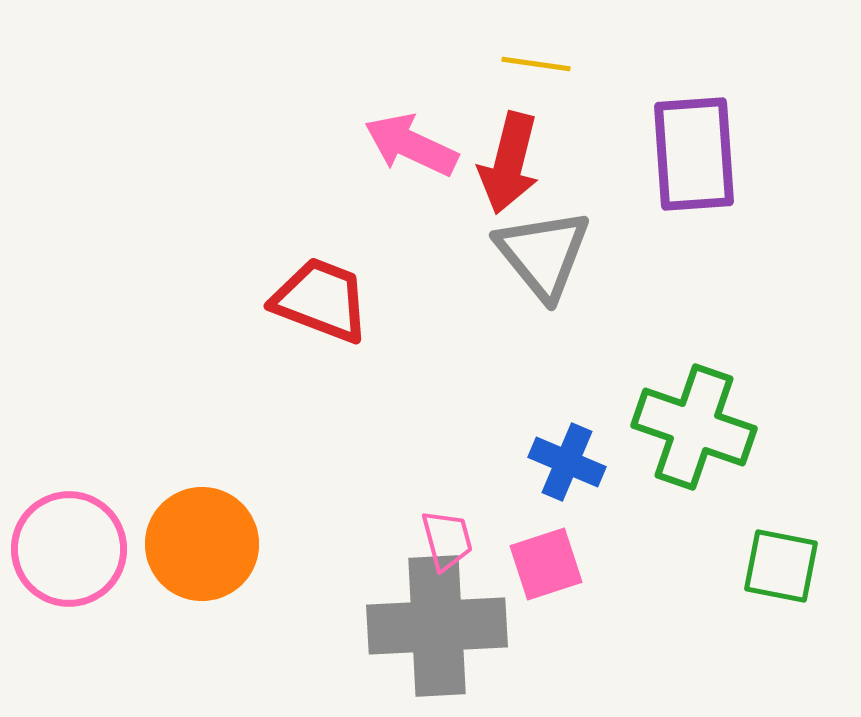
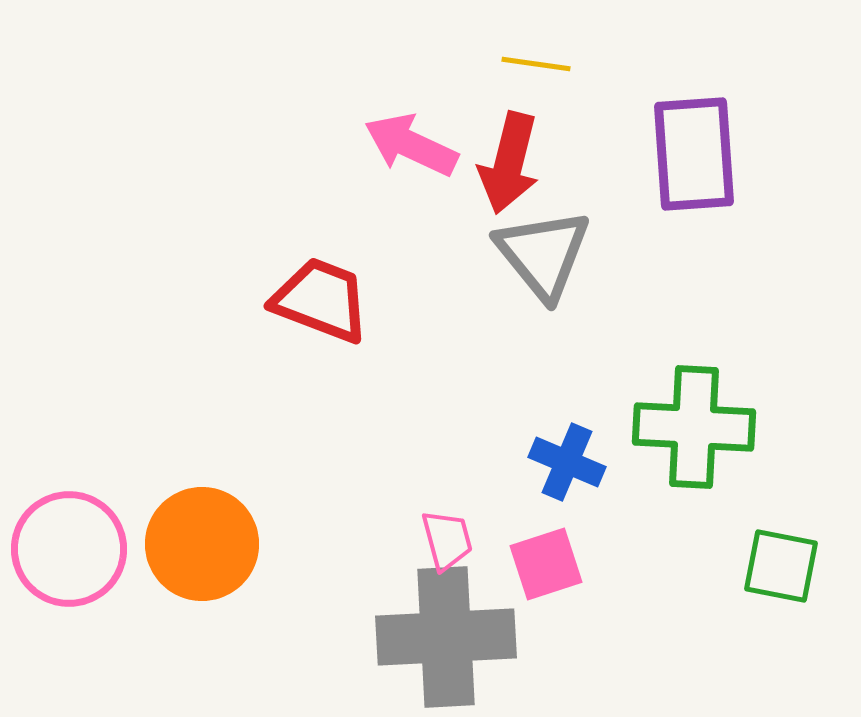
green cross: rotated 16 degrees counterclockwise
gray cross: moved 9 px right, 11 px down
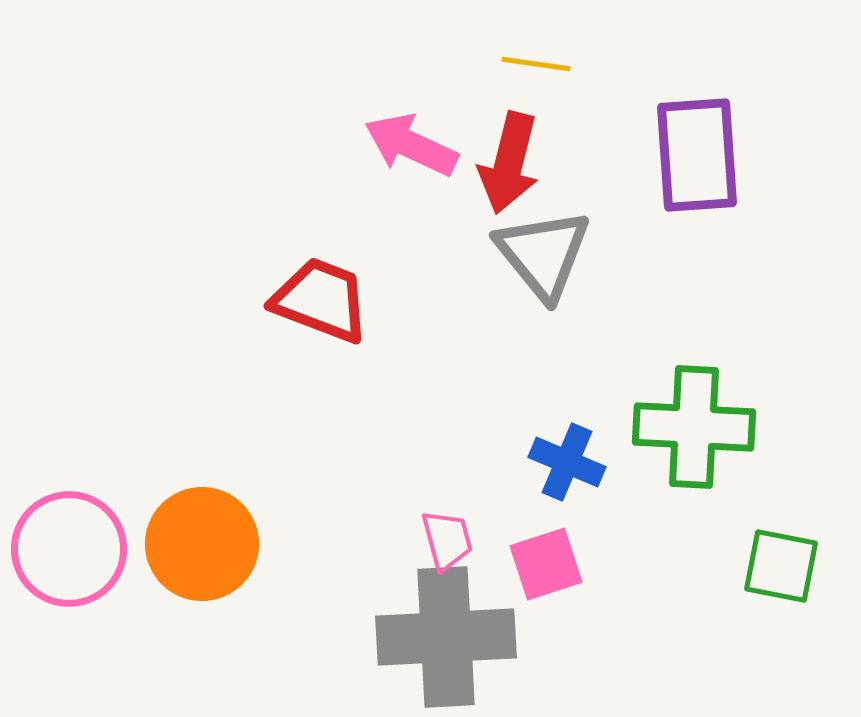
purple rectangle: moved 3 px right, 1 px down
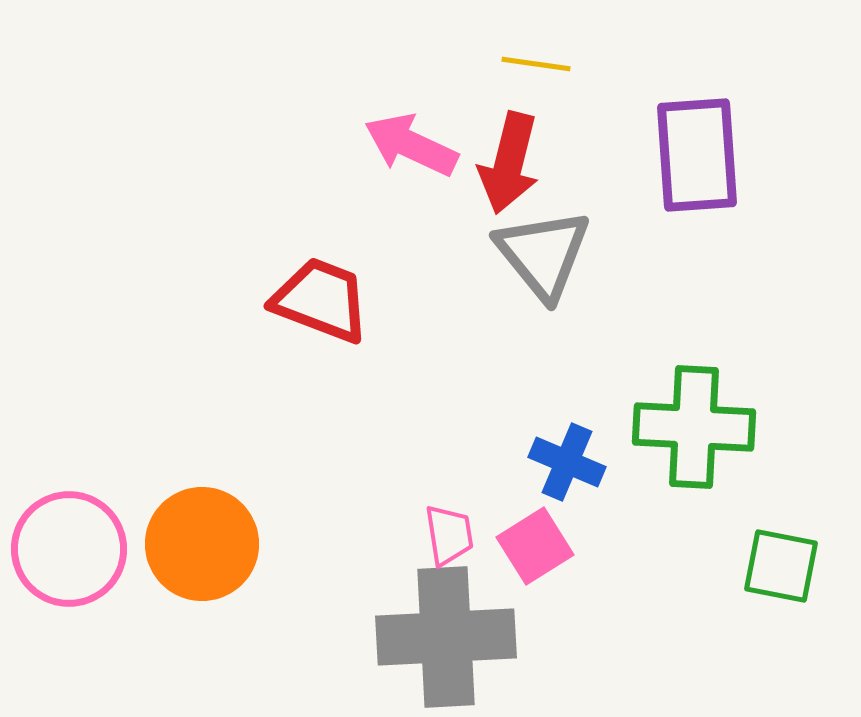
pink trapezoid: moved 2 px right, 5 px up; rotated 6 degrees clockwise
pink square: moved 11 px left, 18 px up; rotated 14 degrees counterclockwise
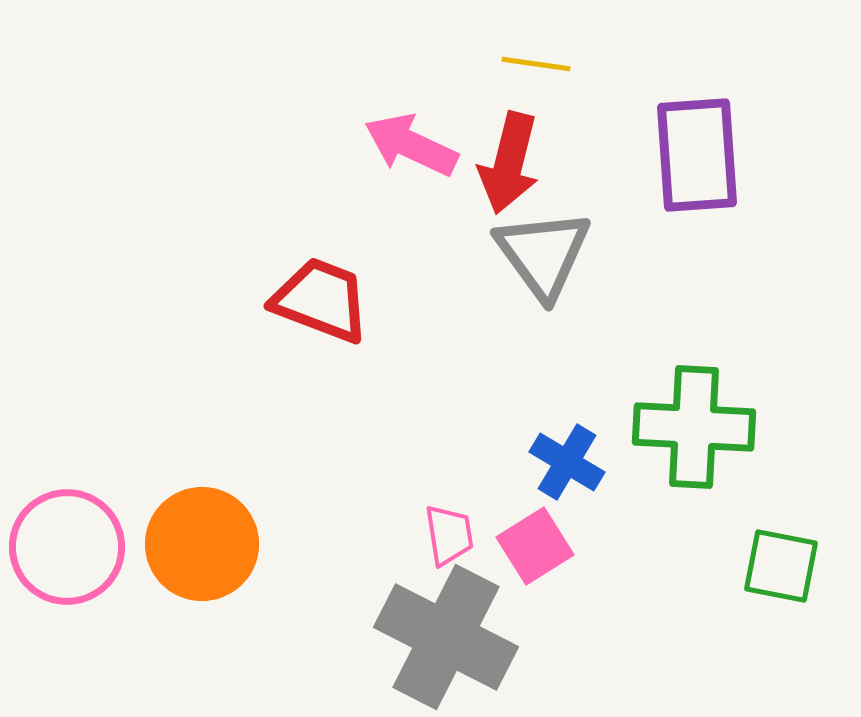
gray triangle: rotated 3 degrees clockwise
blue cross: rotated 8 degrees clockwise
pink circle: moved 2 px left, 2 px up
gray cross: rotated 30 degrees clockwise
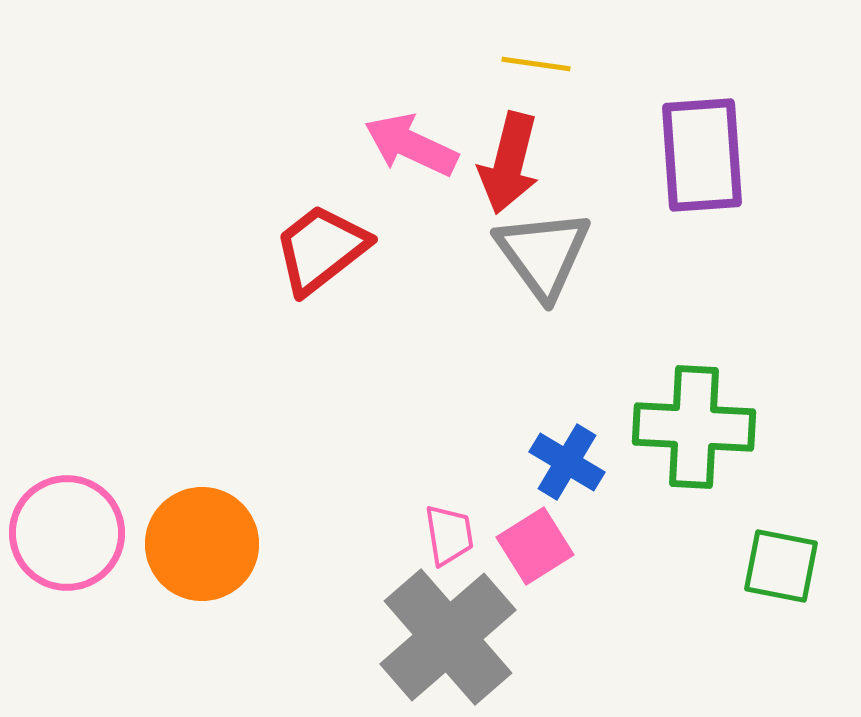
purple rectangle: moved 5 px right
red trapezoid: moved 51 px up; rotated 59 degrees counterclockwise
pink circle: moved 14 px up
gray cross: moved 2 px right; rotated 22 degrees clockwise
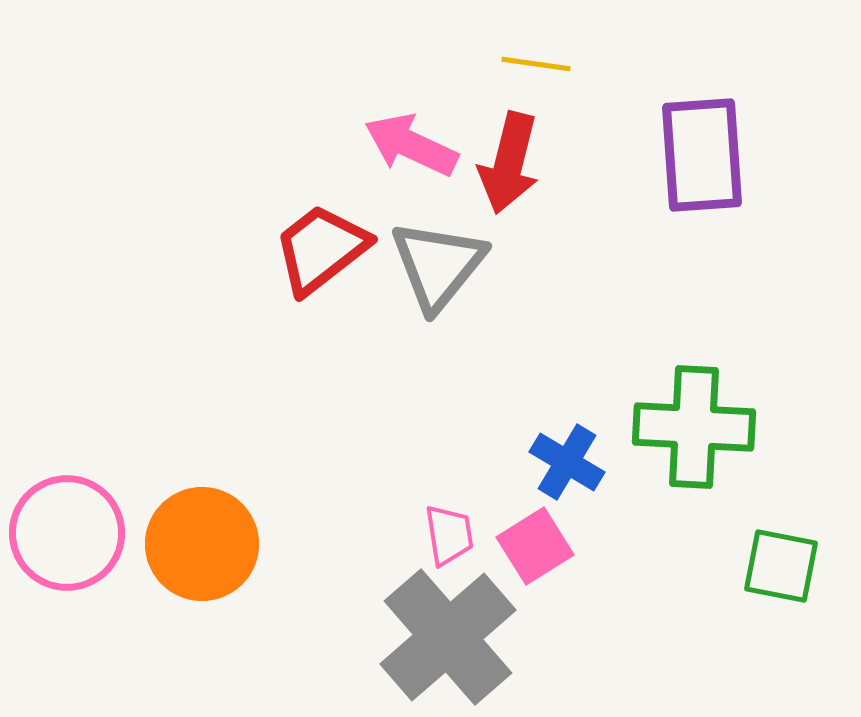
gray triangle: moved 105 px left, 11 px down; rotated 15 degrees clockwise
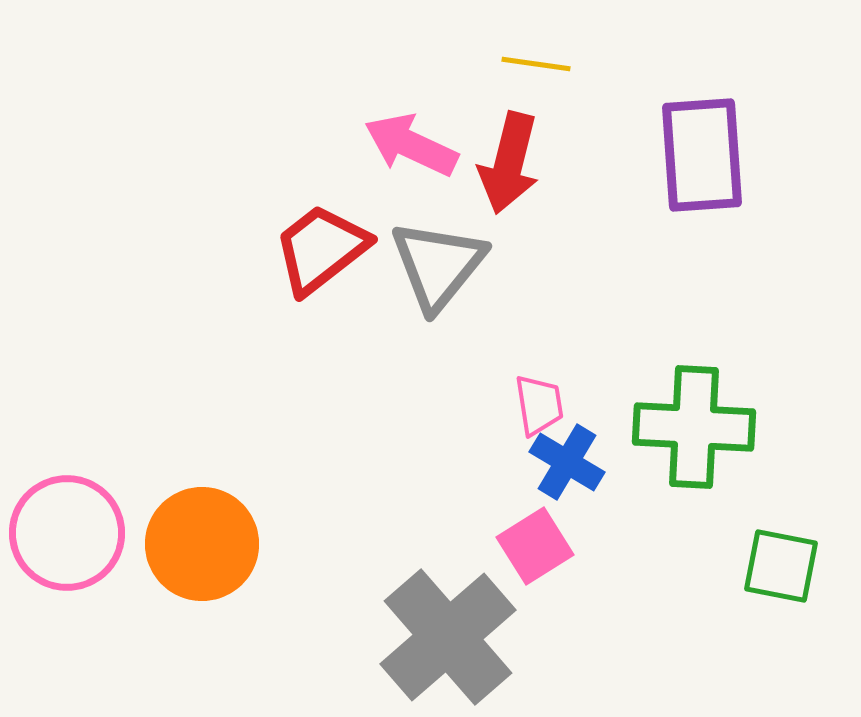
pink trapezoid: moved 90 px right, 130 px up
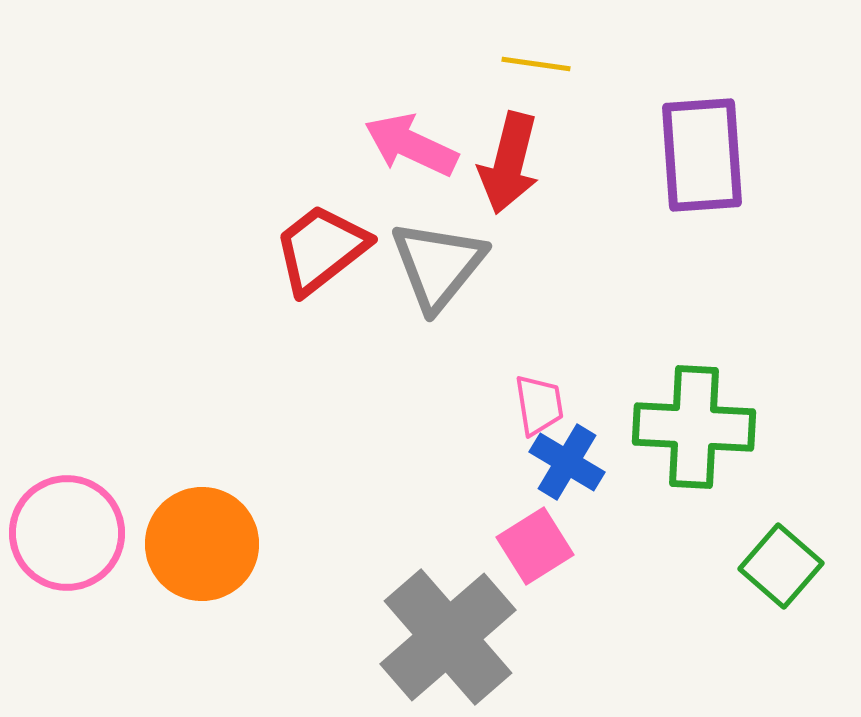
green square: rotated 30 degrees clockwise
